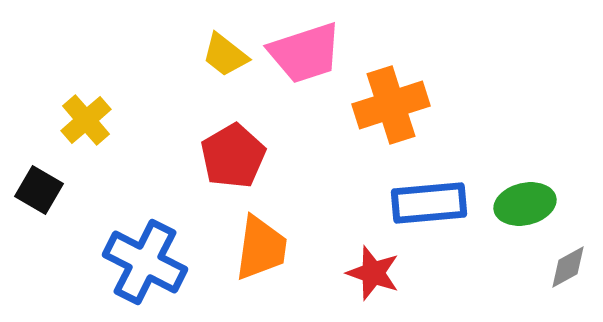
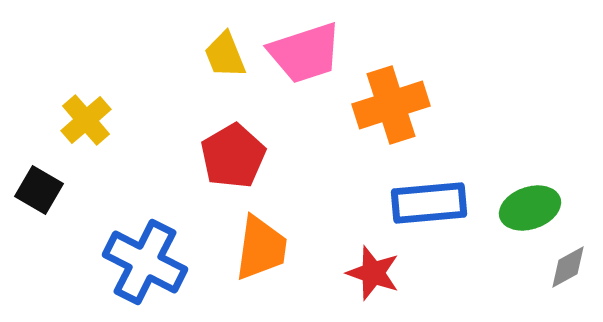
yellow trapezoid: rotated 30 degrees clockwise
green ellipse: moved 5 px right, 4 px down; rotated 6 degrees counterclockwise
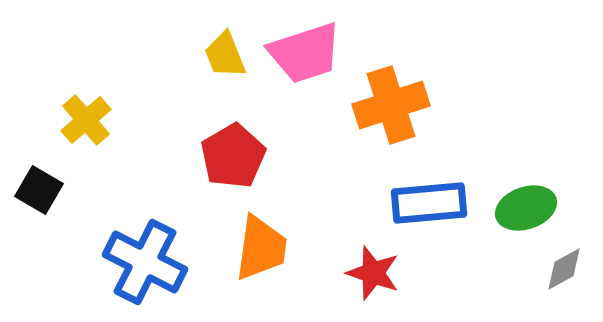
green ellipse: moved 4 px left
gray diamond: moved 4 px left, 2 px down
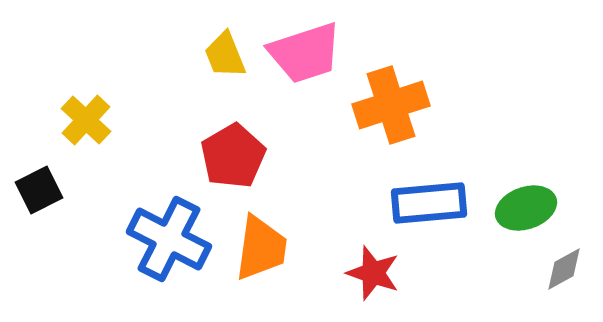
yellow cross: rotated 6 degrees counterclockwise
black square: rotated 33 degrees clockwise
blue cross: moved 24 px right, 23 px up
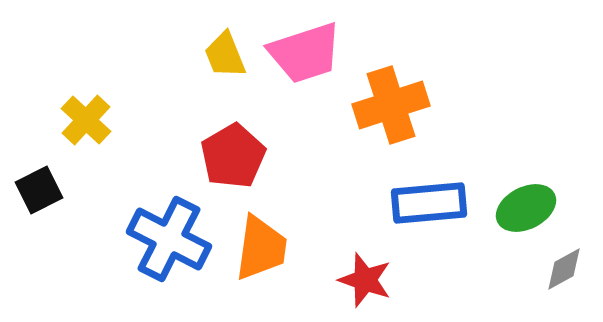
green ellipse: rotated 8 degrees counterclockwise
red star: moved 8 px left, 7 px down
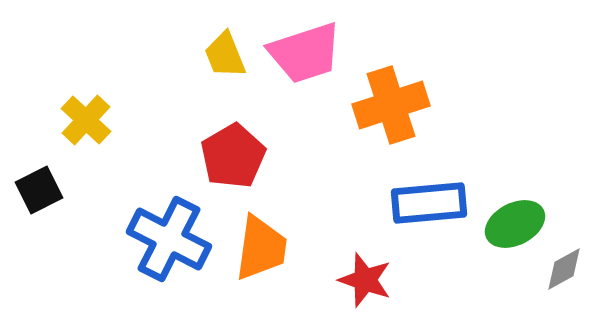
green ellipse: moved 11 px left, 16 px down
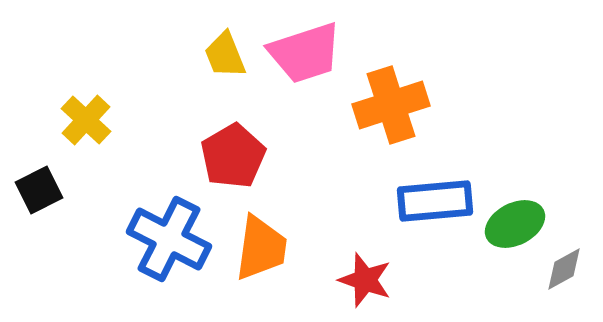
blue rectangle: moved 6 px right, 2 px up
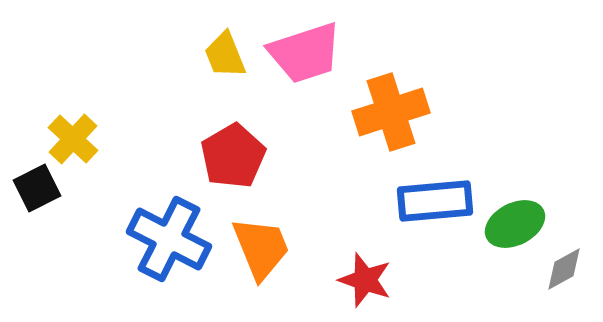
orange cross: moved 7 px down
yellow cross: moved 13 px left, 19 px down
black square: moved 2 px left, 2 px up
orange trapezoid: rotated 30 degrees counterclockwise
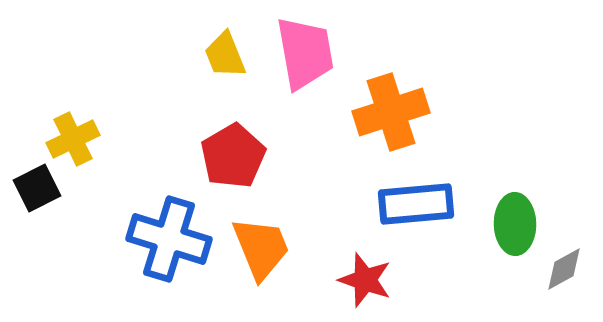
pink trapezoid: rotated 82 degrees counterclockwise
yellow cross: rotated 21 degrees clockwise
blue rectangle: moved 19 px left, 3 px down
green ellipse: rotated 64 degrees counterclockwise
blue cross: rotated 10 degrees counterclockwise
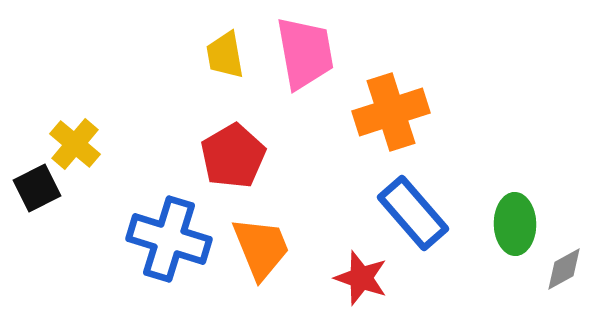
yellow trapezoid: rotated 12 degrees clockwise
yellow cross: moved 2 px right, 5 px down; rotated 24 degrees counterclockwise
blue rectangle: moved 3 px left, 9 px down; rotated 54 degrees clockwise
red star: moved 4 px left, 2 px up
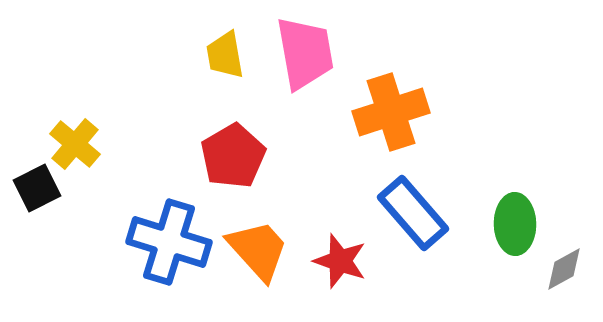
blue cross: moved 3 px down
orange trapezoid: moved 3 px left, 2 px down; rotated 20 degrees counterclockwise
red star: moved 21 px left, 17 px up
